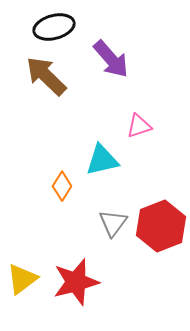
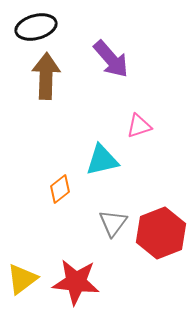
black ellipse: moved 18 px left
brown arrow: rotated 48 degrees clockwise
orange diamond: moved 2 px left, 3 px down; rotated 20 degrees clockwise
red hexagon: moved 7 px down
red star: rotated 21 degrees clockwise
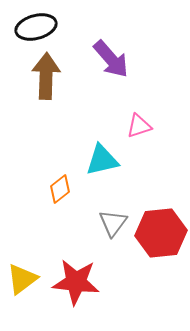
red hexagon: rotated 15 degrees clockwise
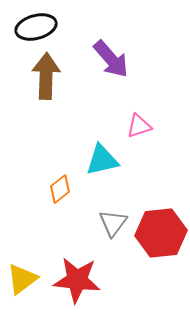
red star: moved 1 px right, 2 px up
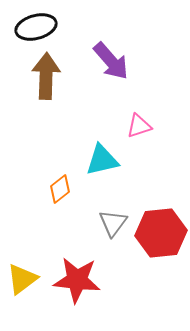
purple arrow: moved 2 px down
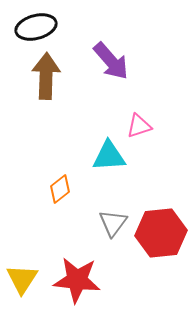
cyan triangle: moved 7 px right, 4 px up; rotated 9 degrees clockwise
yellow triangle: rotated 20 degrees counterclockwise
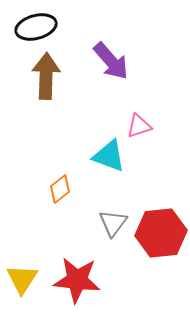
cyan triangle: rotated 24 degrees clockwise
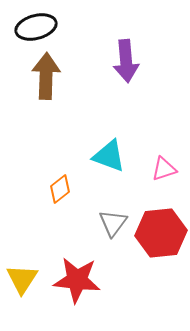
purple arrow: moved 15 px right; rotated 36 degrees clockwise
pink triangle: moved 25 px right, 43 px down
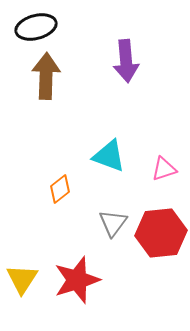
red star: rotated 24 degrees counterclockwise
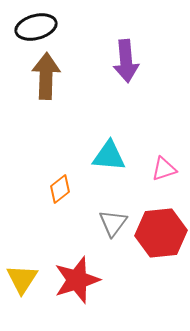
cyan triangle: rotated 15 degrees counterclockwise
